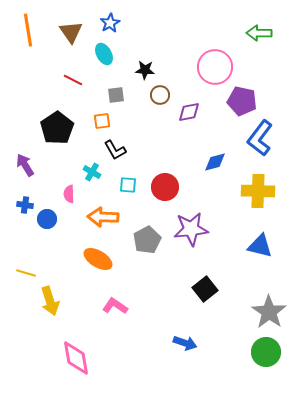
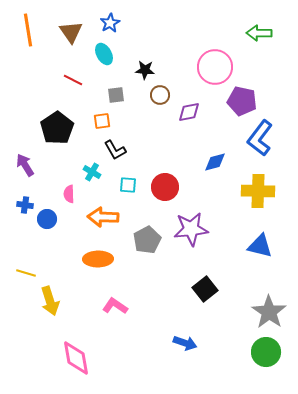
orange ellipse: rotated 32 degrees counterclockwise
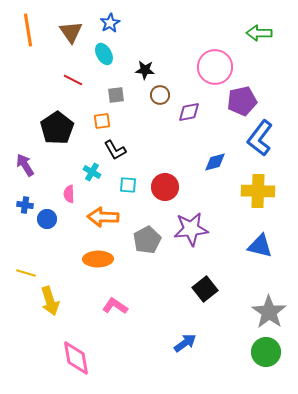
purple pentagon: rotated 24 degrees counterclockwise
blue arrow: rotated 55 degrees counterclockwise
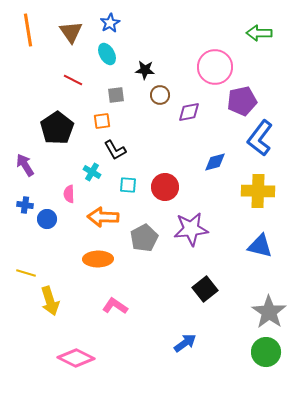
cyan ellipse: moved 3 px right
gray pentagon: moved 3 px left, 2 px up
pink diamond: rotated 54 degrees counterclockwise
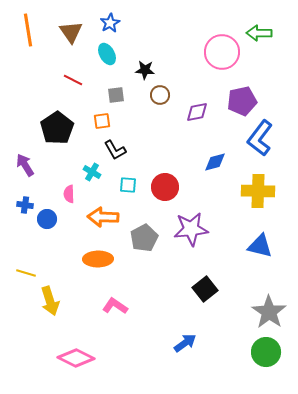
pink circle: moved 7 px right, 15 px up
purple diamond: moved 8 px right
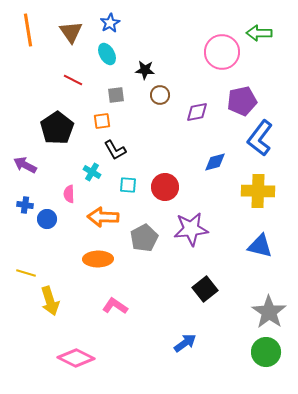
purple arrow: rotated 30 degrees counterclockwise
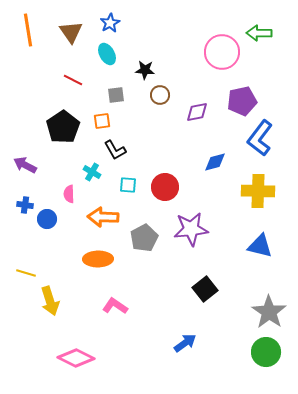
black pentagon: moved 6 px right, 1 px up
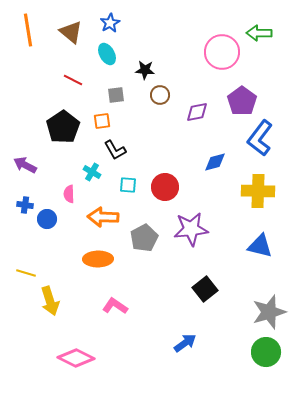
brown triangle: rotated 15 degrees counterclockwise
purple pentagon: rotated 24 degrees counterclockwise
gray star: rotated 20 degrees clockwise
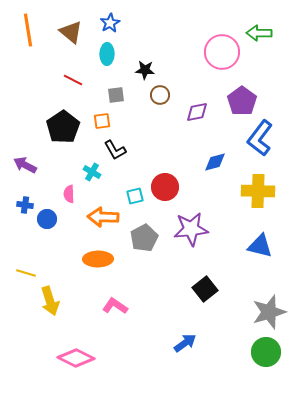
cyan ellipse: rotated 30 degrees clockwise
cyan square: moved 7 px right, 11 px down; rotated 18 degrees counterclockwise
